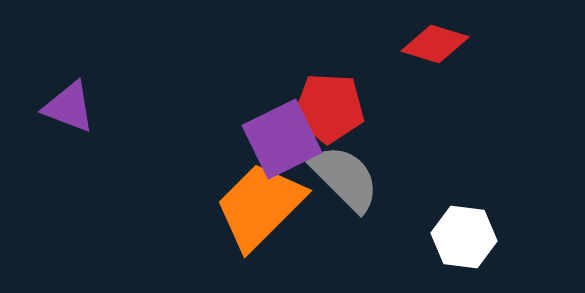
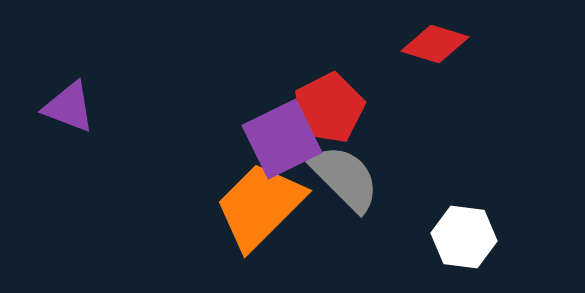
red pentagon: rotated 30 degrees counterclockwise
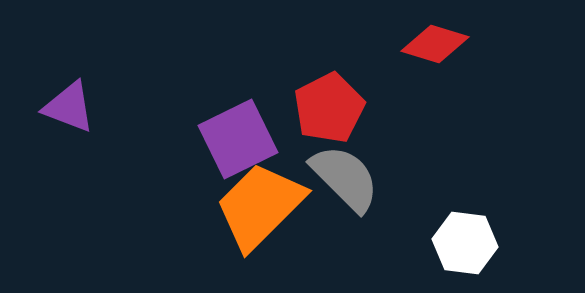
purple square: moved 44 px left
white hexagon: moved 1 px right, 6 px down
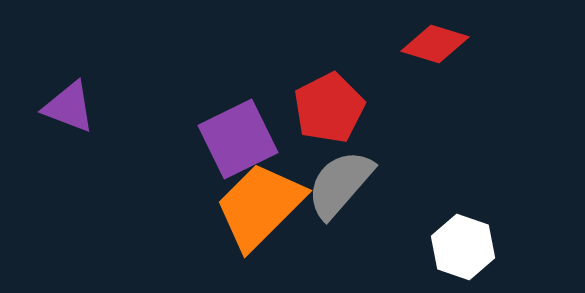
gray semicircle: moved 5 px left, 6 px down; rotated 94 degrees counterclockwise
white hexagon: moved 2 px left, 4 px down; rotated 12 degrees clockwise
